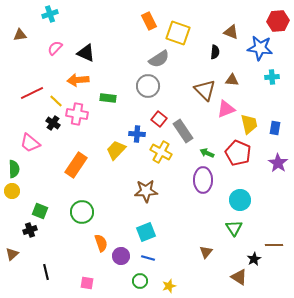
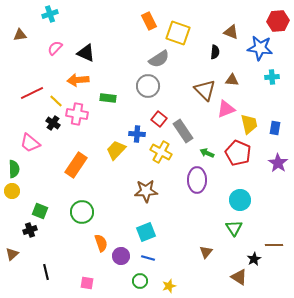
purple ellipse at (203, 180): moved 6 px left
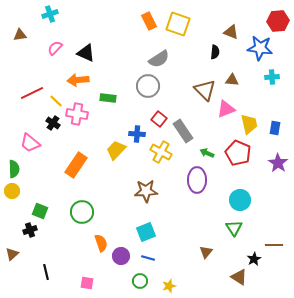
yellow square at (178, 33): moved 9 px up
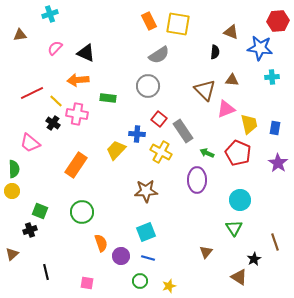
yellow square at (178, 24): rotated 10 degrees counterclockwise
gray semicircle at (159, 59): moved 4 px up
brown line at (274, 245): moved 1 px right, 3 px up; rotated 72 degrees clockwise
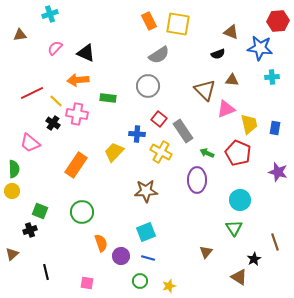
black semicircle at (215, 52): moved 3 px right, 2 px down; rotated 64 degrees clockwise
yellow trapezoid at (116, 150): moved 2 px left, 2 px down
purple star at (278, 163): moved 9 px down; rotated 18 degrees counterclockwise
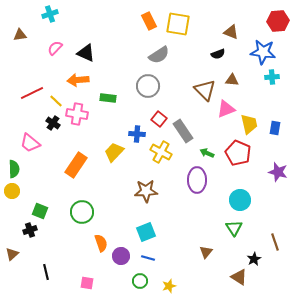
blue star at (260, 48): moved 3 px right, 4 px down
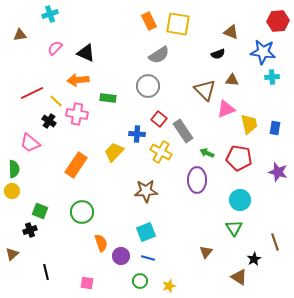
black cross at (53, 123): moved 4 px left, 2 px up
red pentagon at (238, 153): moved 1 px right, 5 px down; rotated 15 degrees counterclockwise
